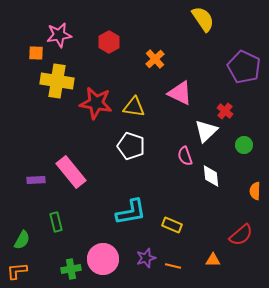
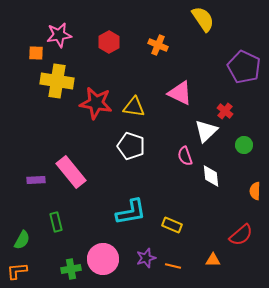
orange cross: moved 3 px right, 14 px up; rotated 24 degrees counterclockwise
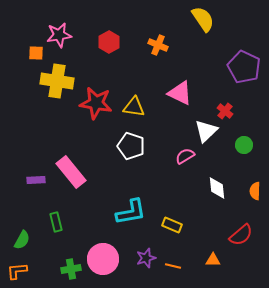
pink semicircle: rotated 78 degrees clockwise
white diamond: moved 6 px right, 12 px down
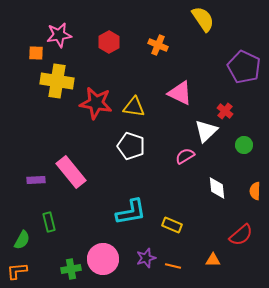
green rectangle: moved 7 px left
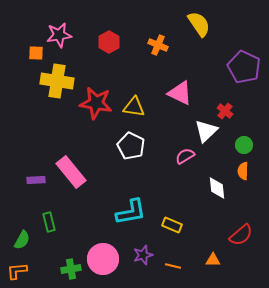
yellow semicircle: moved 4 px left, 5 px down
white pentagon: rotated 8 degrees clockwise
orange semicircle: moved 12 px left, 20 px up
purple star: moved 3 px left, 3 px up
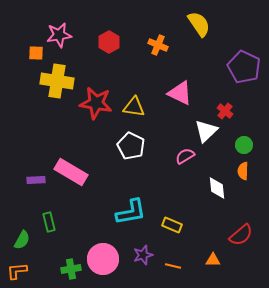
pink rectangle: rotated 20 degrees counterclockwise
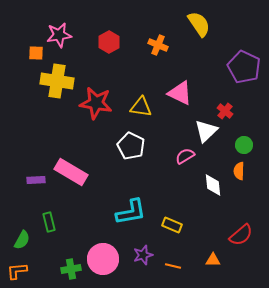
yellow triangle: moved 7 px right
orange semicircle: moved 4 px left
white diamond: moved 4 px left, 3 px up
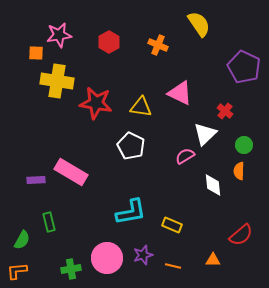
white triangle: moved 1 px left, 3 px down
pink circle: moved 4 px right, 1 px up
